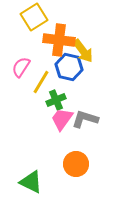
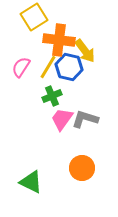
yellow arrow: moved 2 px right
yellow line: moved 7 px right, 15 px up
green cross: moved 4 px left, 4 px up
orange circle: moved 6 px right, 4 px down
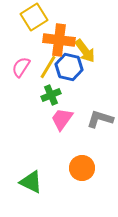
green cross: moved 1 px left, 1 px up
gray L-shape: moved 15 px right
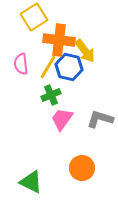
pink semicircle: moved 3 px up; rotated 40 degrees counterclockwise
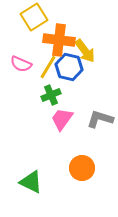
pink semicircle: rotated 60 degrees counterclockwise
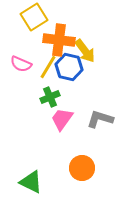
green cross: moved 1 px left, 2 px down
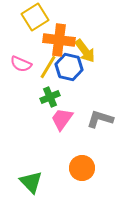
yellow square: moved 1 px right
green triangle: rotated 20 degrees clockwise
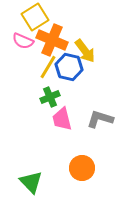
orange cross: moved 7 px left; rotated 16 degrees clockwise
pink semicircle: moved 2 px right, 23 px up
pink trapezoid: rotated 50 degrees counterclockwise
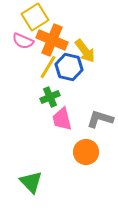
orange circle: moved 4 px right, 16 px up
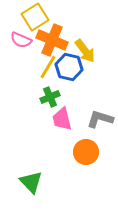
pink semicircle: moved 2 px left, 1 px up
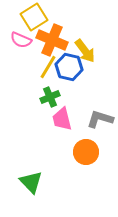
yellow square: moved 1 px left
